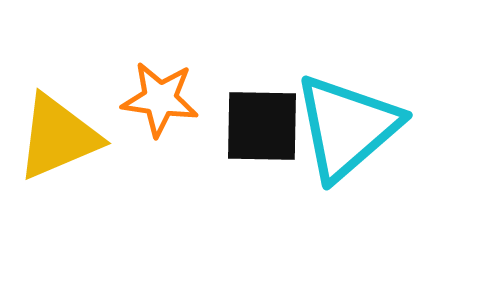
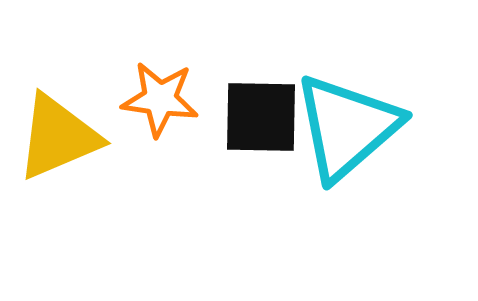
black square: moved 1 px left, 9 px up
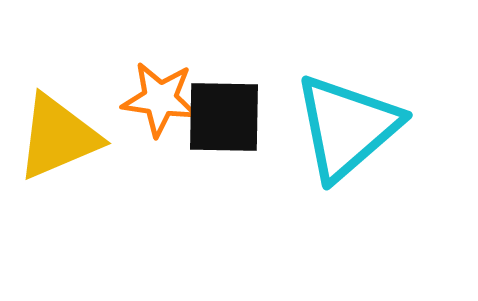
black square: moved 37 px left
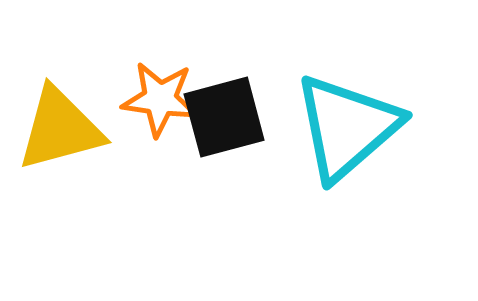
black square: rotated 16 degrees counterclockwise
yellow triangle: moved 2 px right, 8 px up; rotated 8 degrees clockwise
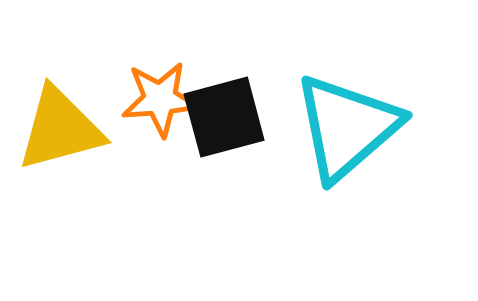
orange star: rotated 12 degrees counterclockwise
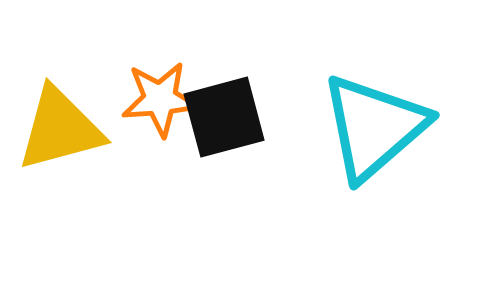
cyan triangle: moved 27 px right
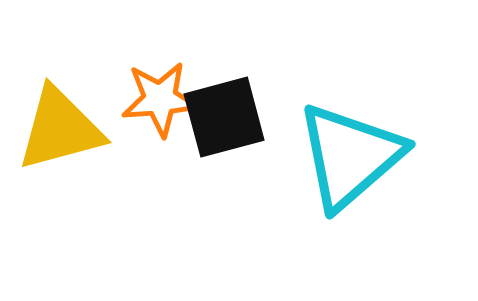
cyan triangle: moved 24 px left, 29 px down
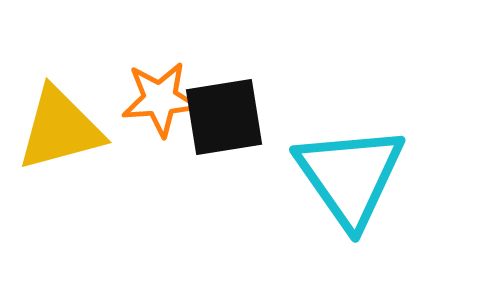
black square: rotated 6 degrees clockwise
cyan triangle: moved 20 px down; rotated 24 degrees counterclockwise
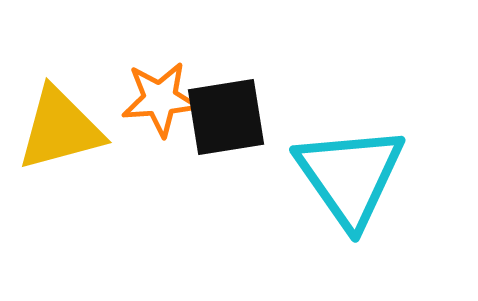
black square: moved 2 px right
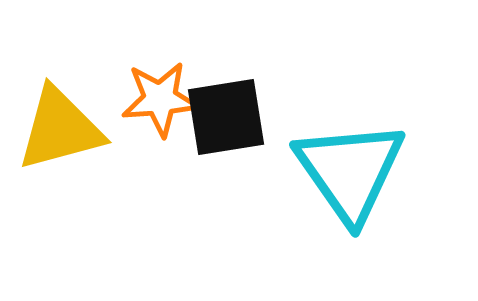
cyan triangle: moved 5 px up
